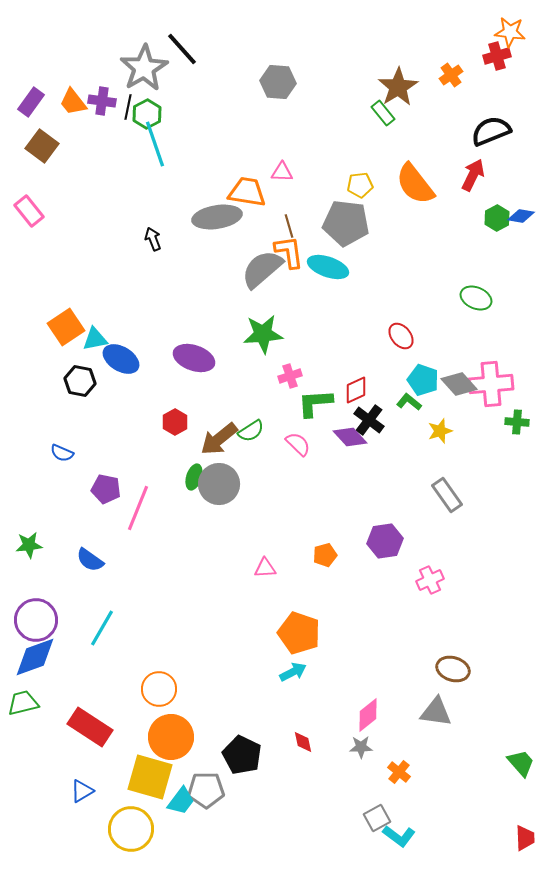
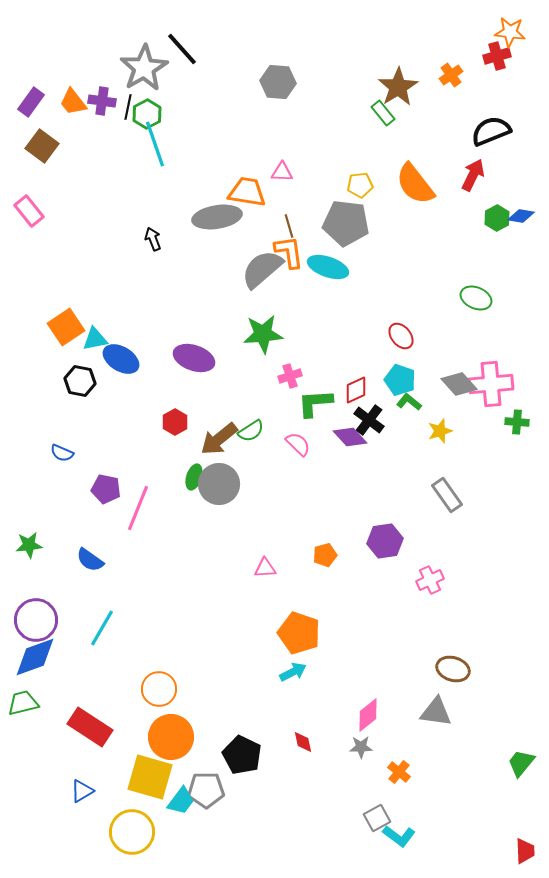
cyan pentagon at (423, 380): moved 23 px left
green trapezoid at (521, 763): rotated 100 degrees counterclockwise
yellow circle at (131, 829): moved 1 px right, 3 px down
red trapezoid at (525, 838): moved 13 px down
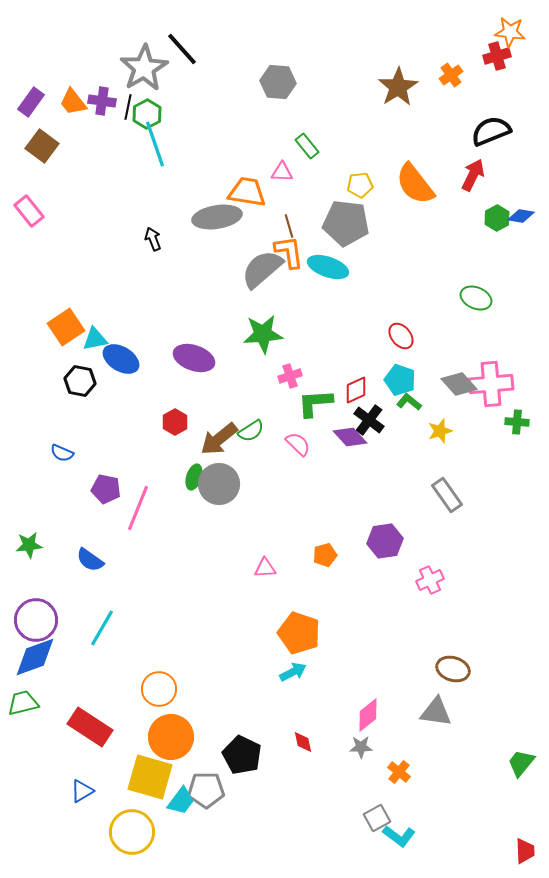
green rectangle at (383, 113): moved 76 px left, 33 px down
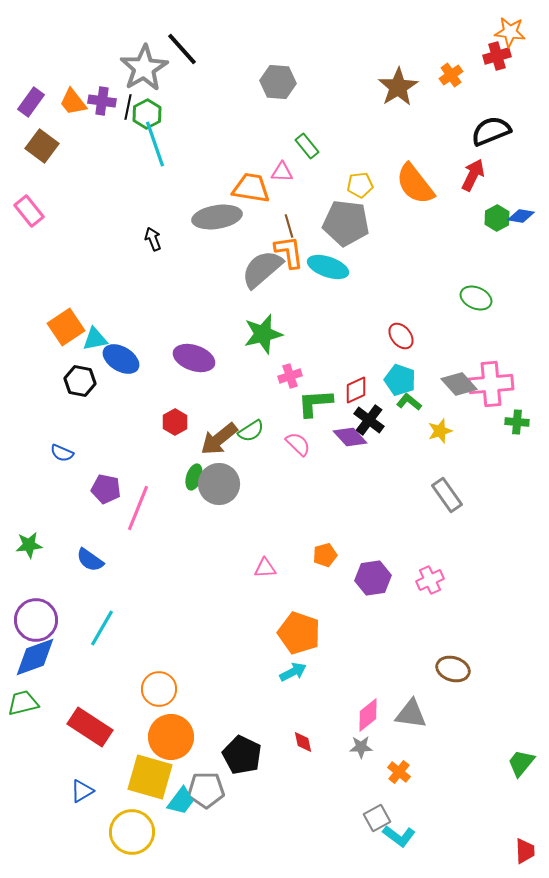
orange trapezoid at (247, 192): moved 4 px right, 4 px up
green star at (263, 334): rotated 9 degrees counterclockwise
purple hexagon at (385, 541): moved 12 px left, 37 px down
gray triangle at (436, 712): moved 25 px left, 2 px down
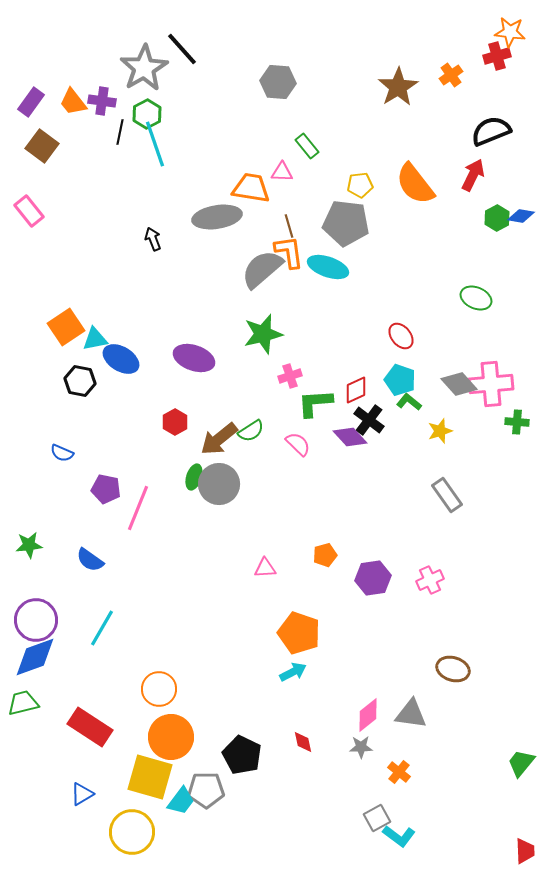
black line at (128, 107): moved 8 px left, 25 px down
blue triangle at (82, 791): moved 3 px down
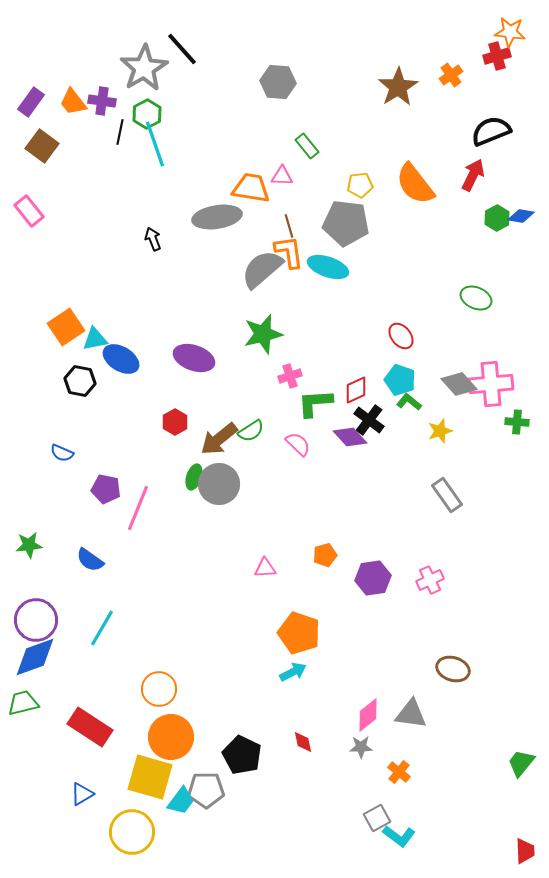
pink triangle at (282, 172): moved 4 px down
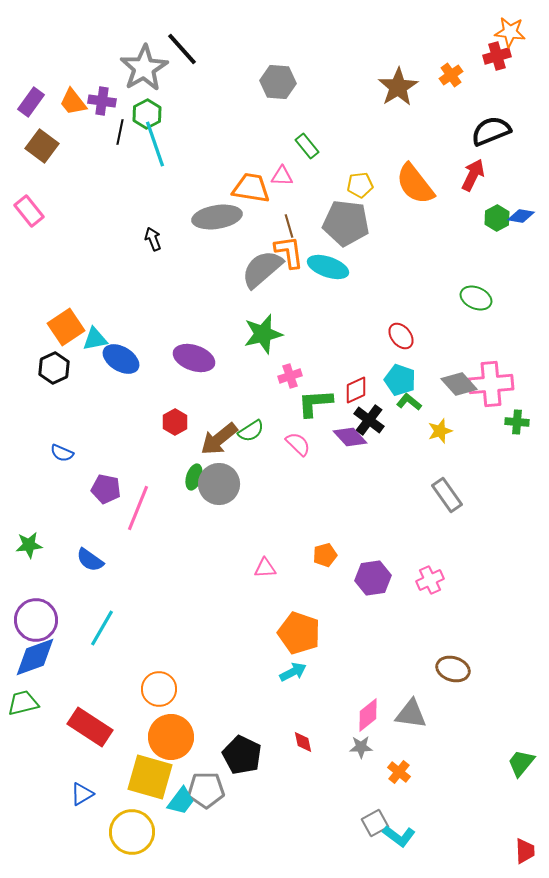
black hexagon at (80, 381): moved 26 px left, 13 px up; rotated 24 degrees clockwise
gray square at (377, 818): moved 2 px left, 5 px down
